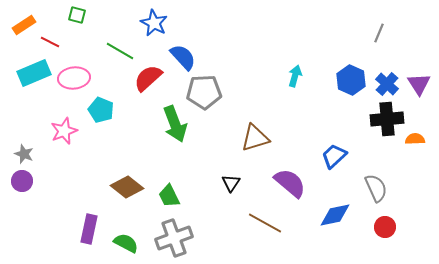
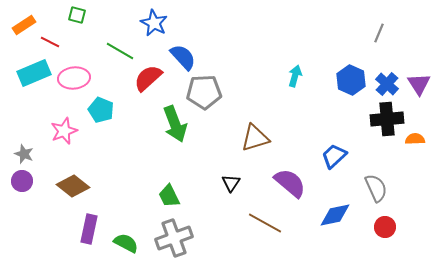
brown diamond: moved 54 px left, 1 px up
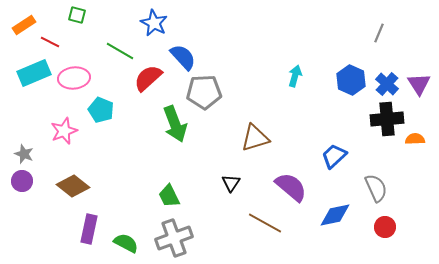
purple semicircle: moved 1 px right, 4 px down
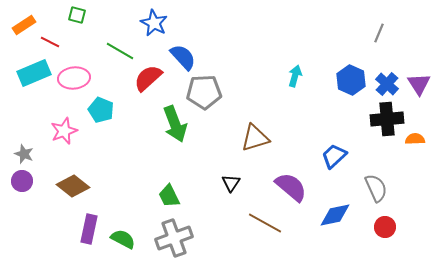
green semicircle: moved 3 px left, 4 px up
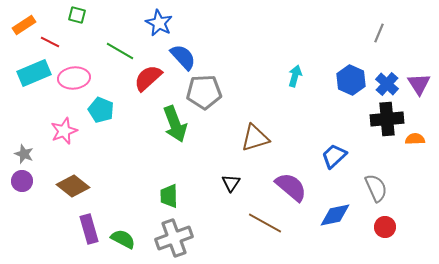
blue star: moved 5 px right
green trapezoid: rotated 25 degrees clockwise
purple rectangle: rotated 28 degrees counterclockwise
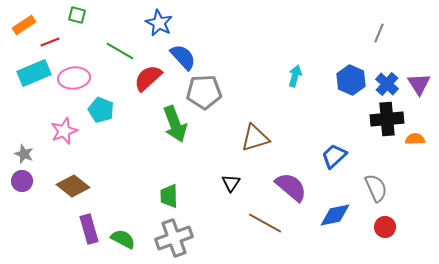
red line: rotated 48 degrees counterclockwise
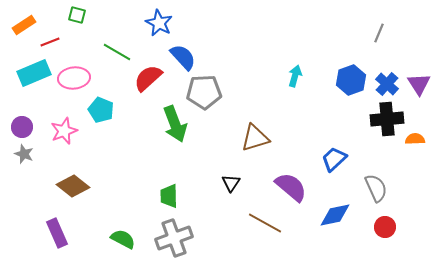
green line: moved 3 px left, 1 px down
blue hexagon: rotated 16 degrees clockwise
blue trapezoid: moved 3 px down
purple circle: moved 54 px up
purple rectangle: moved 32 px left, 4 px down; rotated 8 degrees counterclockwise
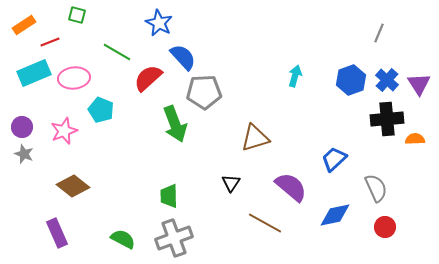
blue cross: moved 4 px up
